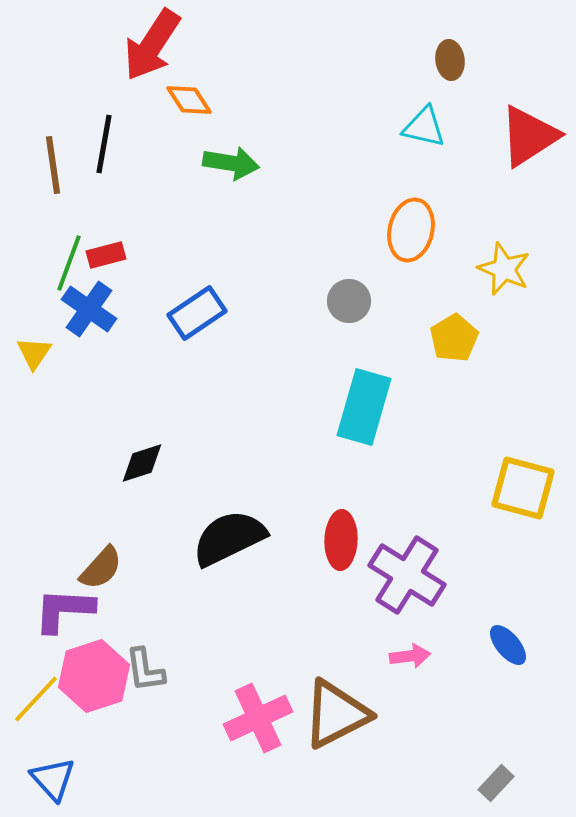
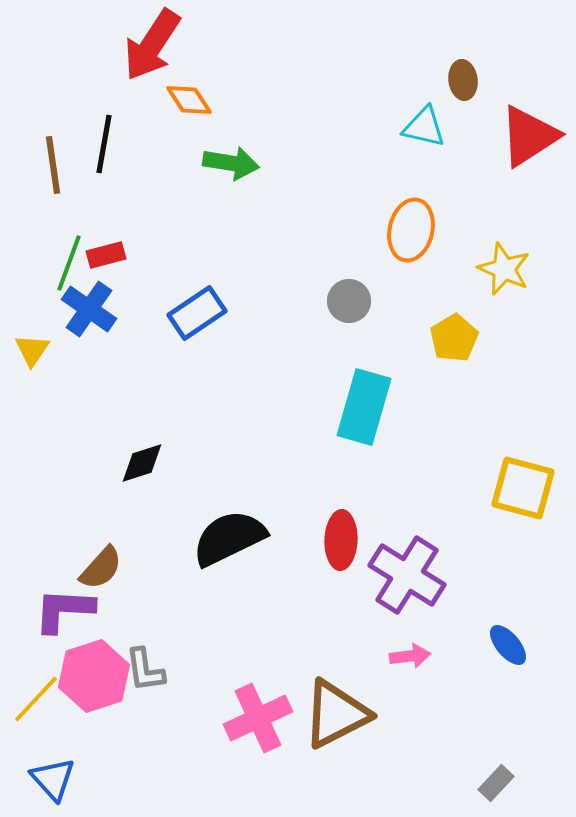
brown ellipse: moved 13 px right, 20 px down
yellow triangle: moved 2 px left, 3 px up
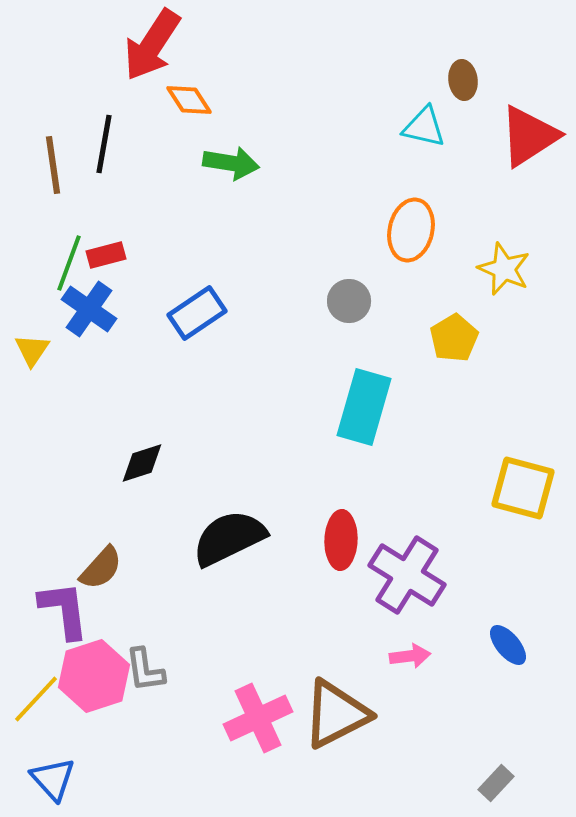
purple L-shape: rotated 80 degrees clockwise
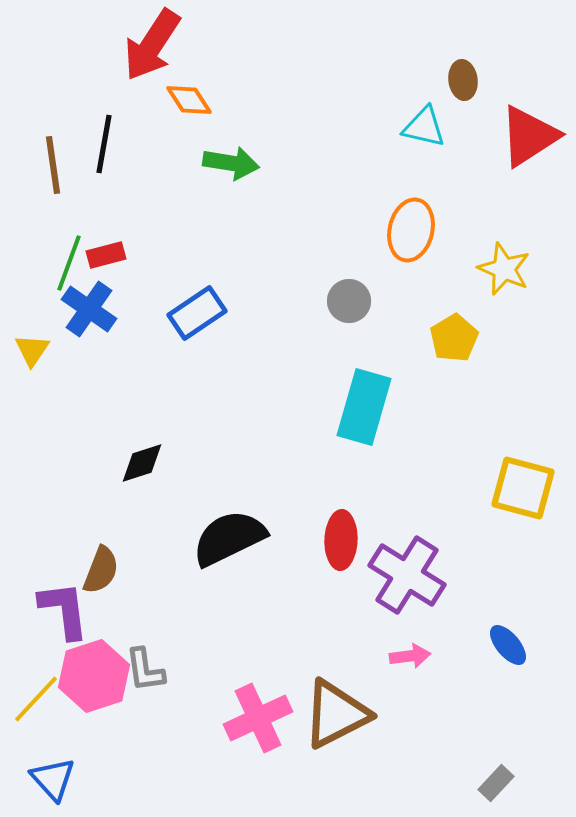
brown semicircle: moved 2 px down; rotated 21 degrees counterclockwise
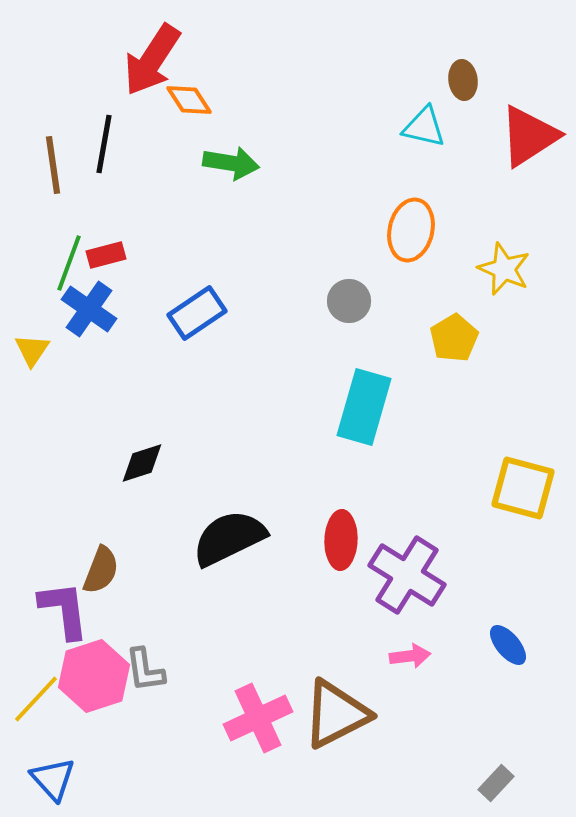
red arrow: moved 15 px down
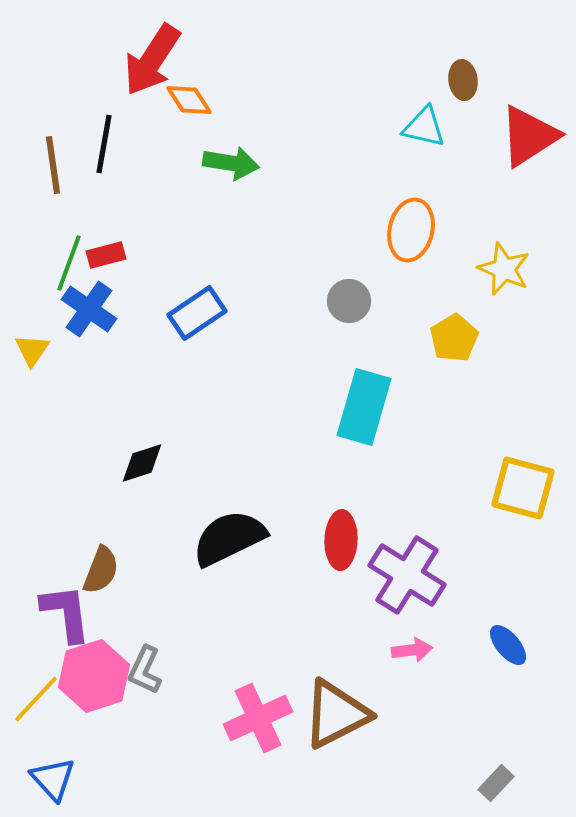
purple L-shape: moved 2 px right, 3 px down
pink arrow: moved 2 px right, 6 px up
gray L-shape: rotated 33 degrees clockwise
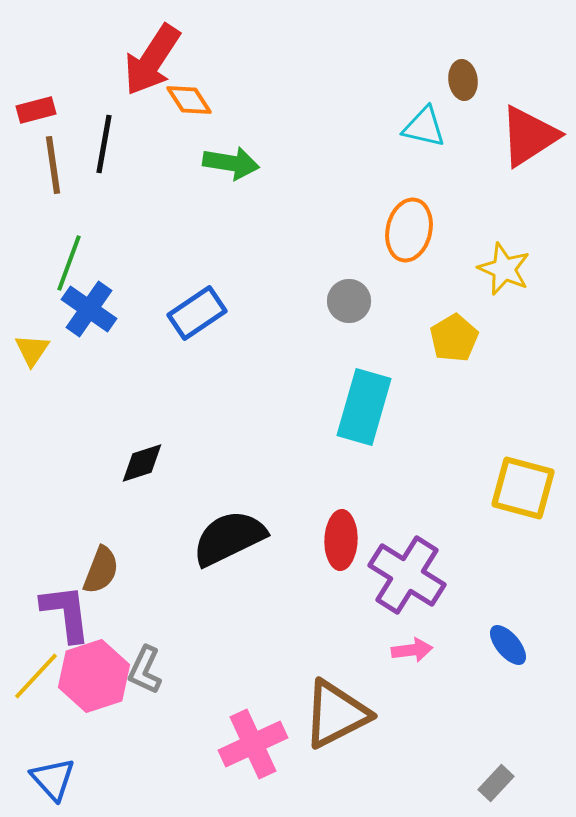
orange ellipse: moved 2 px left
red rectangle: moved 70 px left, 145 px up
yellow line: moved 23 px up
pink cross: moved 5 px left, 26 px down
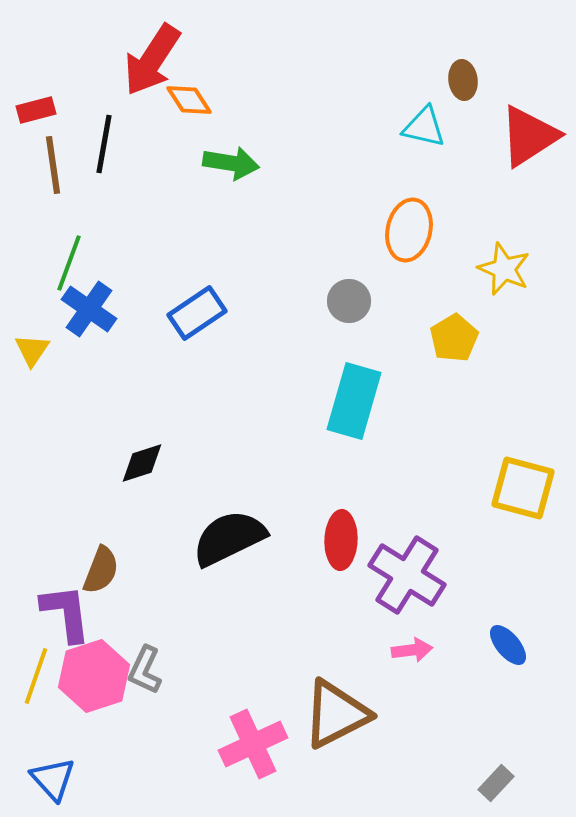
cyan rectangle: moved 10 px left, 6 px up
yellow line: rotated 24 degrees counterclockwise
